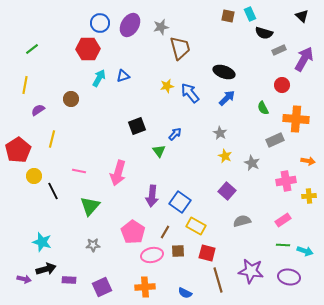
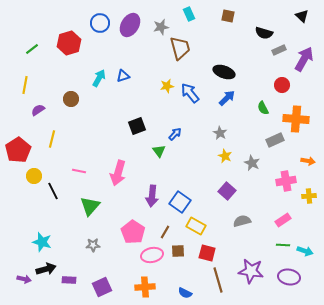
cyan rectangle at (250, 14): moved 61 px left
red hexagon at (88, 49): moved 19 px left, 6 px up; rotated 15 degrees counterclockwise
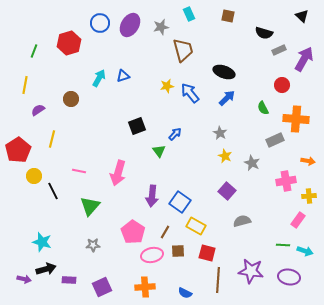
brown trapezoid at (180, 48): moved 3 px right, 2 px down
green line at (32, 49): moved 2 px right, 2 px down; rotated 32 degrees counterclockwise
pink rectangle at (283, 220): moved 15 px right; rotated 21 degrees counterclockwise
brown line at (218, 280): rotated 20 degrees clockwise
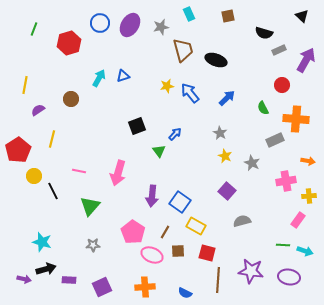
brown square at (228, 16): rotated 24 degrees counterclockwise
green line at (34, 51): moved 22 px up
purple arrow at (304, 59): moved 2 px right, 1 px down
black ellipse at (224, 72): moved 8 px left, 12 px up
pink ellipse at (152, 255): rotated 35 degrees clockwise
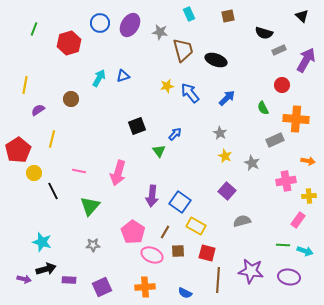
gray star at (161, 27): moved 1 px left, 5 px down; rotated 21 degrees clockwise
yellow circle at (34, 176): moved 3 px up
